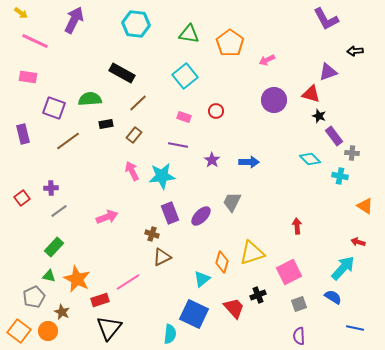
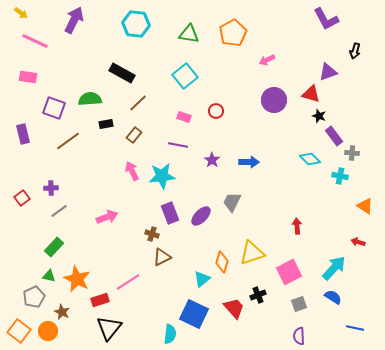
orange pentagon at (230, 43): moved 3 px right, 10 px up; rotated 8 degrees clockwise
black arrow at (355, 51): rotated 70 degrees counterclockwise
cyan arrow at (343, 268): moved 9 px left
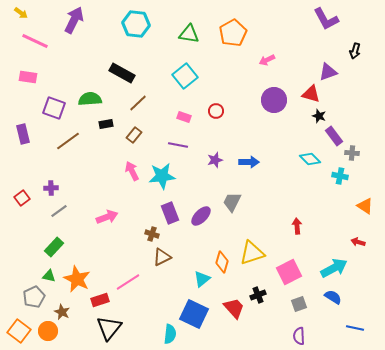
purple star at (212, 160): moved 3 px right; rotated 21 degrees clockwise
cyan arrow at (334, 268): rotated 20 degrees clockwise
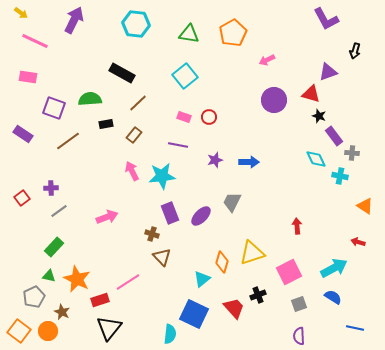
red circle at (216, 111): moved 7 px left, 6 px down
purple rectangle at (23, 134): rotated 42 degrees counterclockwise
cyan diamond at (310, 159): moved 6 px right; rotated 20 degrees clockwise
brown triangle at (162, 257): rotated 48 degrees counterclockwise
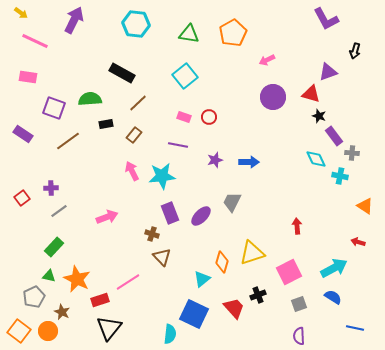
purple circle at (274, 100): moved 1 px left, 3 px up
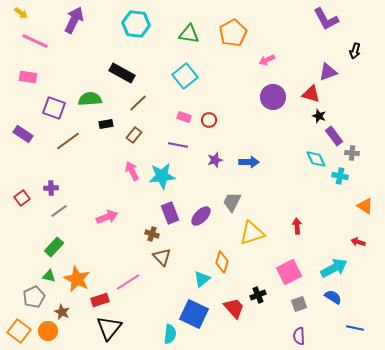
red circle at (209, 117): moved 3 px down
yellow triangle at (252, 253): moved 20 px up
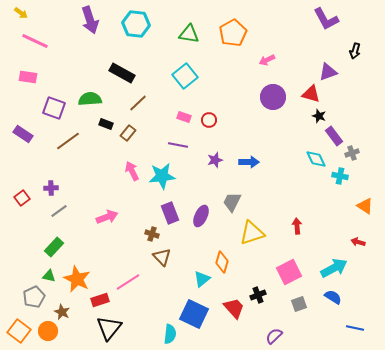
purple arrow at (74, 20): moved 16 px right; rotated 136 degrees clockwise
black rectangle at (106, 124): rotated 32 degrees clockwise
brown rectangle at (134, 135): moved 6 px left, 2 px up
gray cross at (352, 153): rotated 24 degrees counterclockwise
purple ellipse at (201, 216): rotated 20 degrees counterclockwise
purple semicircle at (299, 336): moved 25 px left; rotated 48 degrees clockwise
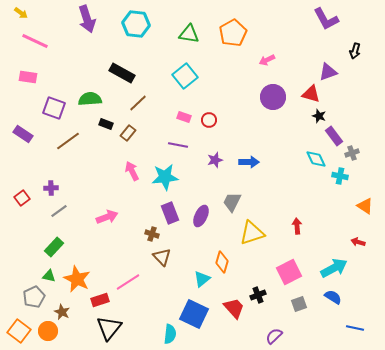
purple arrow at (90, 20): moved 3 px left, 1 px up
cyan star at (162, 176): moved 3 px right, 1 px down
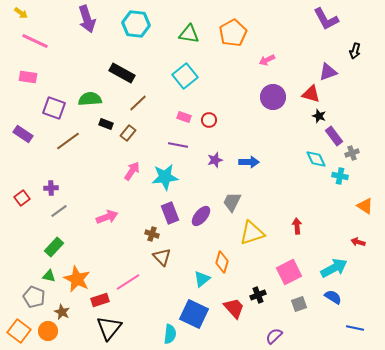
pink arrow at (132, 171): rotated 60 degrees clockwise
purple ellipse at (201, 216): rotated 15 degrees clockwise
gray pentagon at (34, 297): rotated 25 degrees counterclockwise
